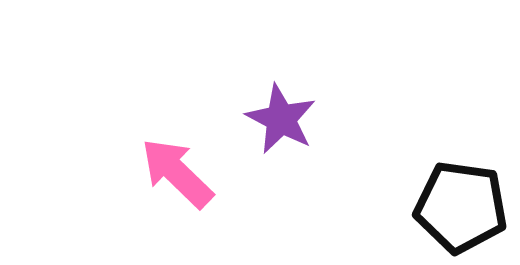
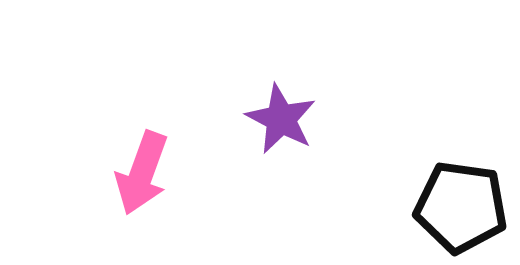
pink arrow: moved 35 px left; rotated 114 degrees counterclockwise
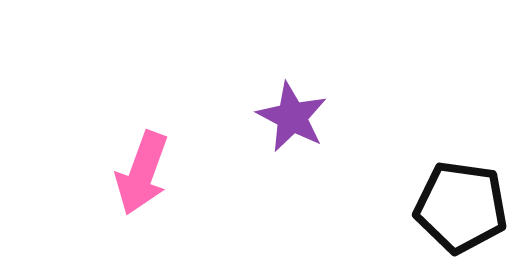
purple star: moved 11 px right, 2 px up
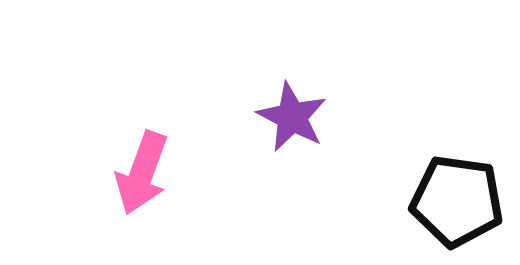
black pentagon: moved 4 px left, 6 px up
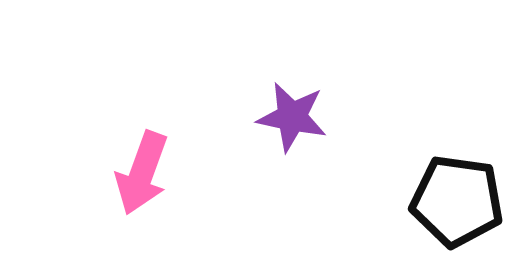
purple star: rotated 16 degrees counterclockwise
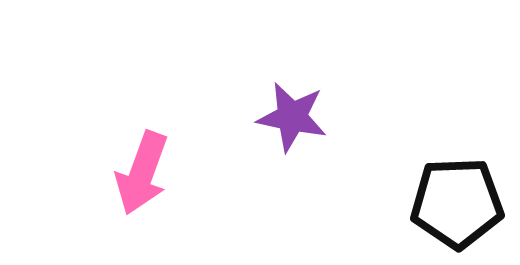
black pentagon: moved 2 px down; rotated 10 degrees counterclockwise
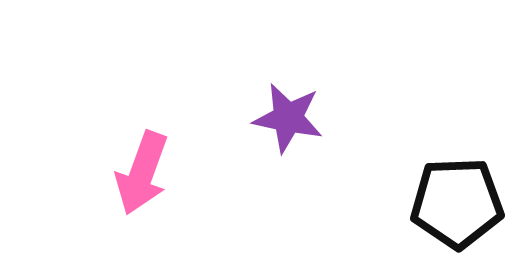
purple star: moved 4 px left, 1 px down
